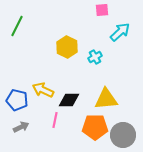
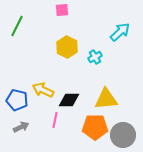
pink square: moved 40 px left
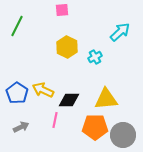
blue pentagon: moved 7 px up; rotated 20 degrees clockwise
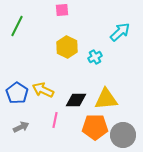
black diamond: moved 7 px right
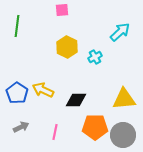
green line: rotated 20 degrees counterclockwise
yellow triangle: moved 18 px right
pink line: moved 12 px down
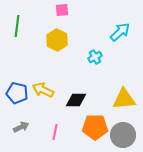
yellow hexagon: moved 10 px left, 7 px up
blue pentagon: rotated 20 degrees counterclockwise
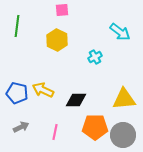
cyan arrow: rotated 80 degrees clockwise
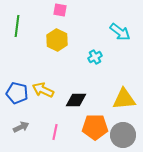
pink square: moved 2 px left; rotated 16 degrees clockwise
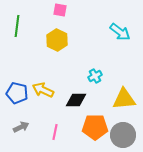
cyan cross: moved 19 px down
